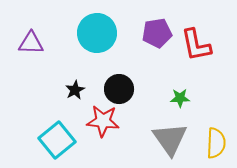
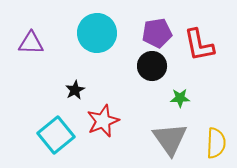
red L-shape: moved 3 px right
black circle: moved 33 px right, 23 px up
red star: rotated 28 degrees counterclockwise
cyan square: moved 1 px left, 5 px up
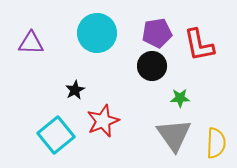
gray triangle: moved 4 px right, 4 px up
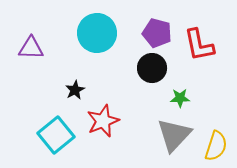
purple pentagon: rotated 24 degrees clockwise
purple triangle: moved 5 px down
black circle: moved 2 px down
gray triangle: rotated 18 degrees clockwise
yellow semicircle: moved 3 px down; rotated 16 degrees clockwise
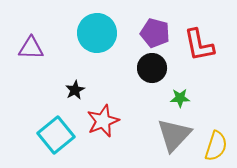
purple pentagon: moved 2 px left
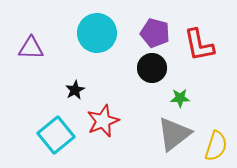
gray triangle: moved 1 px up; rotated 9 degrees clockwise
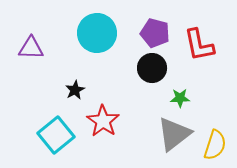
red star: rotated 16 degrees counterclockwise
yellow semicircle: moved 1 px left, 1 px up
